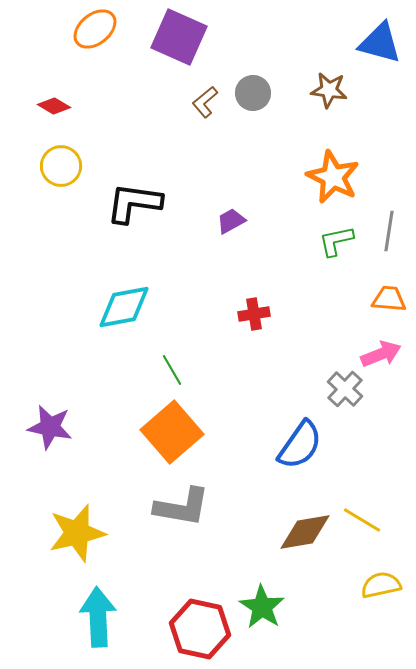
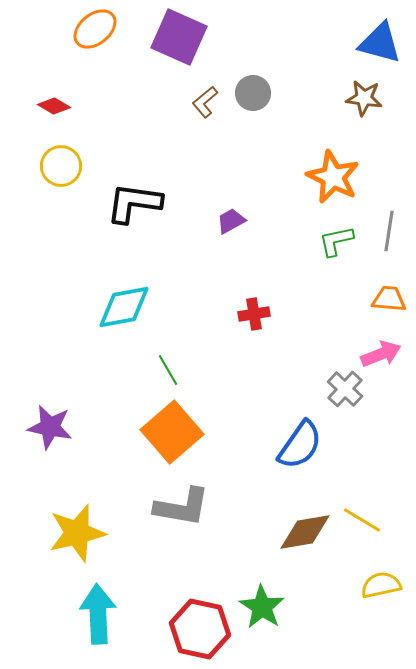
brown star: moved 35 px right, 8 px down
green line: moved 4 px left
cyan arrow: moved 3 px up
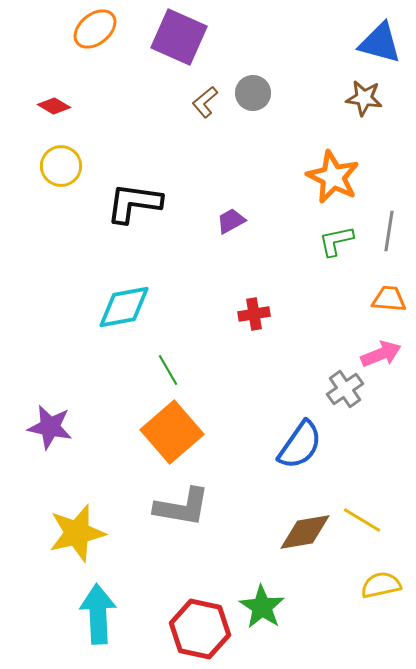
gray cross: rotated 12 degrees clockwise
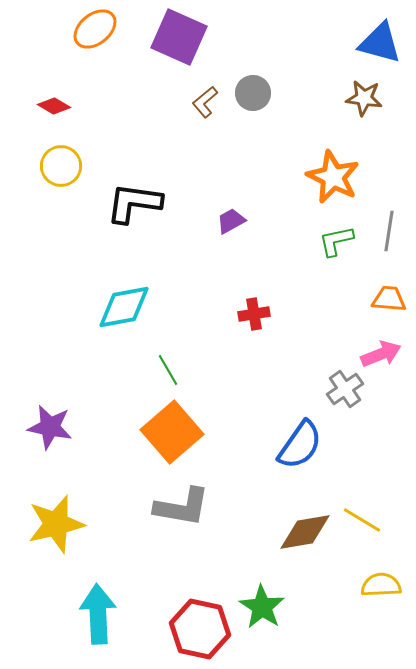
yellow star: moved 21 px left, 9 px up
yellow semicircle: rotated 9 degrees clockwise
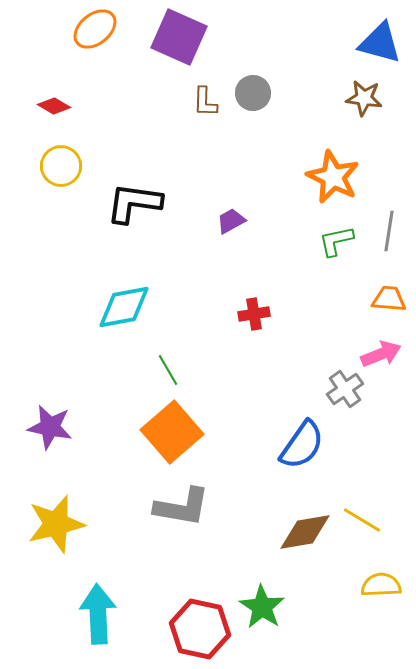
brown L-shape: rotated 48 degrees counterclockwise
blue semicircle: moved 2 px right
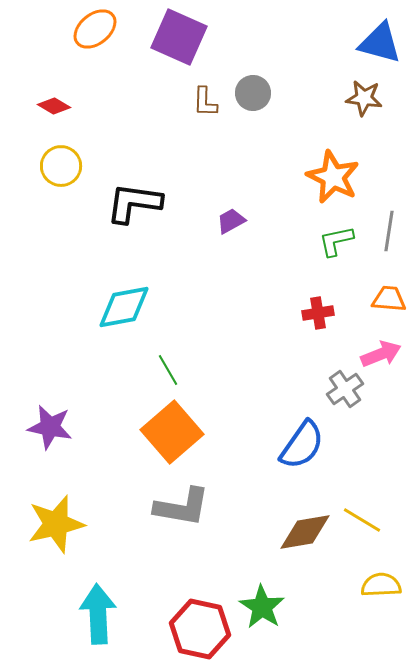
red cross: moved 64 px right, 1 px up
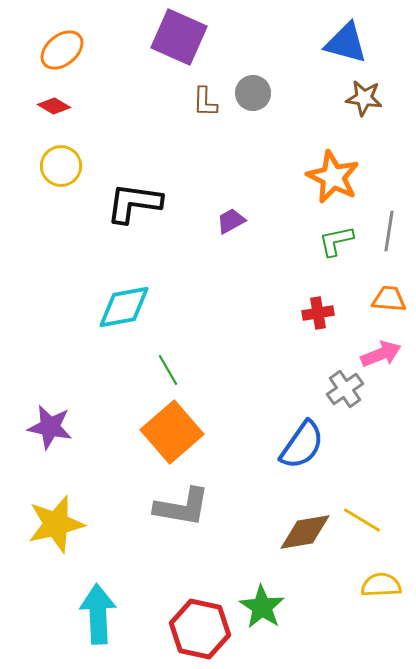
orange ellipse: moved 33 px left, 21 px down
blue triangle: moved 34 px left
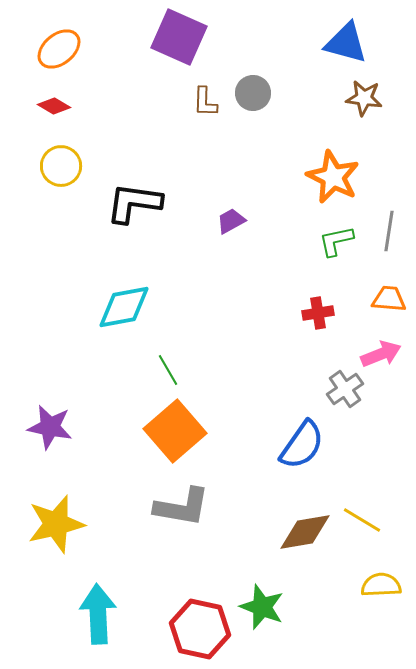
orange ellipse: moved 3 px left, 1 px up
orange square: moved 3 px right, 1 px up
green star: rotated 12 degrees counterclockwise
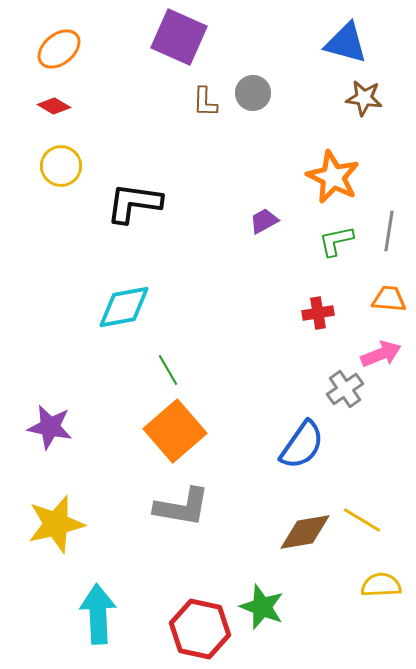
purple trapezoid: moved 33 px right
